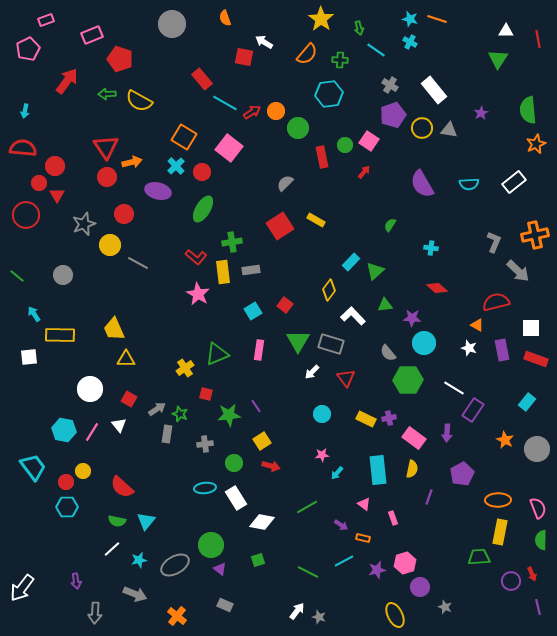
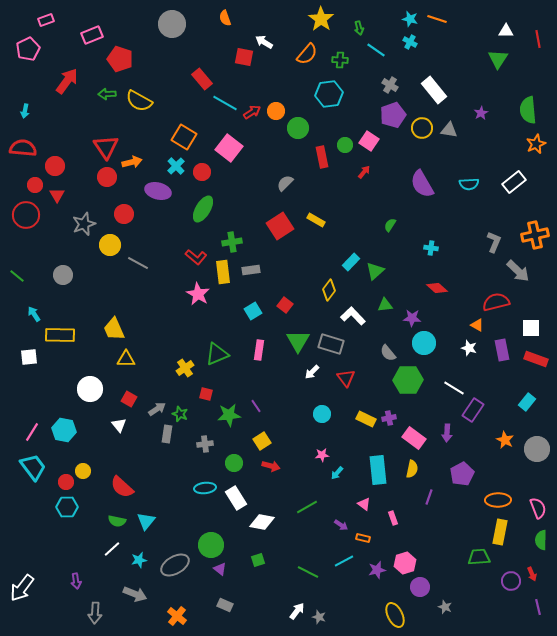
red circle at (39, 183): moved 4 px left, 2 px down
pink line at (92, 432): moved 60 px left
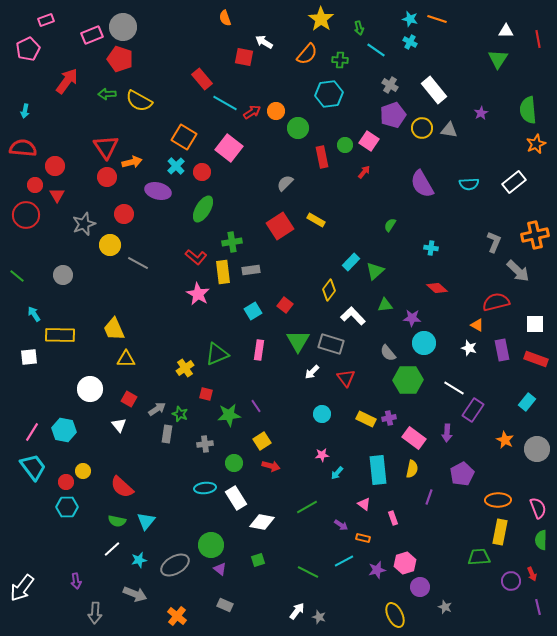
gray circle at (172, 24): moved 49 px left, 3 px down
white square at (531, 328): moved 4 px right, 4 px up
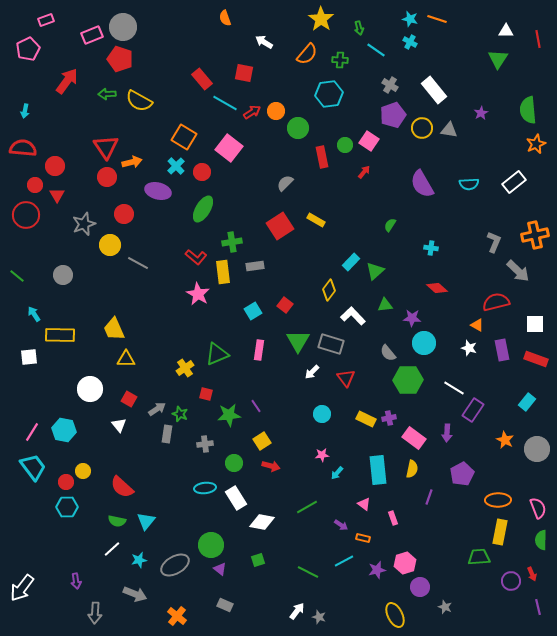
red square at (244, 57): moved 16 px down
gray rectangle at (251, 270): moved 4 px right, 4 px up
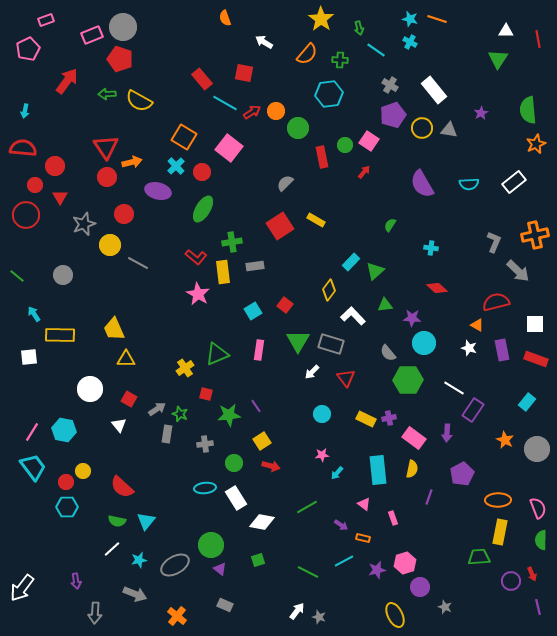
red triangle at (57, 195): moved 3 px right, 2 px down
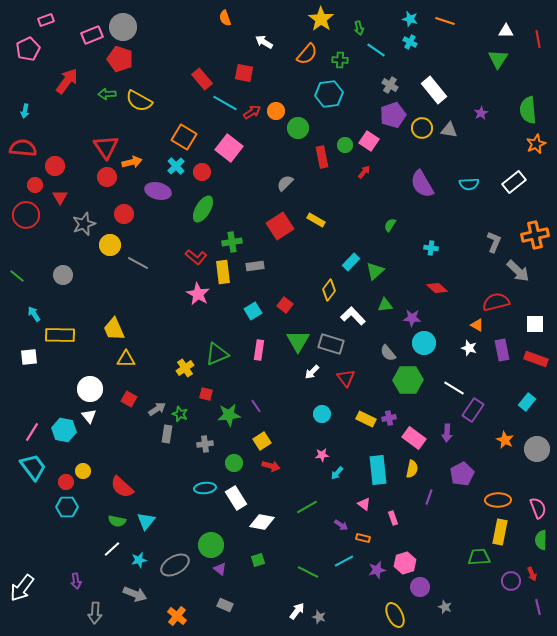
orange line at (437, 19): moved 8 px right, 2 px down
white triangle at (119, 425): moved 30 px left, 9 px up
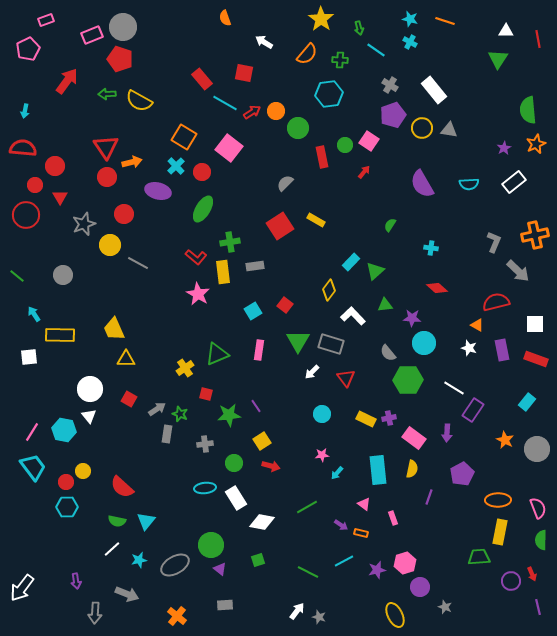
purple star at (481, 113): moved 23 px right, 35 px down
green cross at (232, 242): moved 2 px left
orange rectangle at (363, 538): moved 2 px left, 5 px up
gray arrow at (135, 594): moved 8 px left
gray rectangle at (225, 605): rotated 28 degrees counterclockwise
